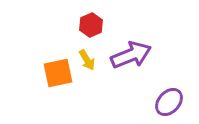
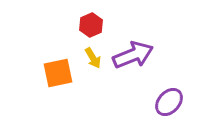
purple arrow: moved 2 px right
yellow arrow: moved 6 px right, 2 px up
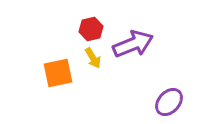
red hexagon: moved 4 px down; rotated 10 degrees clockwise
purple arrow: moved 11 px up
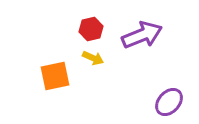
purple arrow: moved 9 px right, 9 px up
yellow arrow: rotated 35 degrees counterclockwise
orange square: moved 3 px left, 3 px down
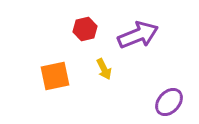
red hexagon: moved 6 px left
purple arrow: moved 4 px left
yellow arrow: moved 11 px right, 11 px down; rotated 40 degrees clockwise
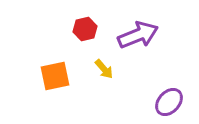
yellow arrow: rotated 15 degrees counterclockwise
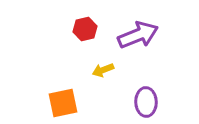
yellow arrow: moved 1 px left, 1 px down; rotated 110 degrees clockwise
orange square: moved 8 px right, 27 px down
purple ellipse: moved 23 px left; rotated 44 degrees counterclockwise
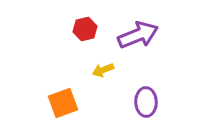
orange square: rotated 8 degrees counterclockwise
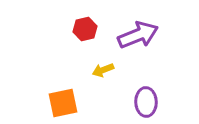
orange square: rotated 8 degrees clockwise
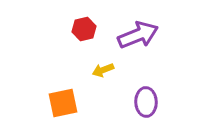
red hexagon: moved 1 px left
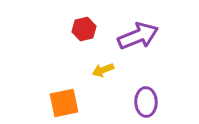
purple arrow: moved 1 px down
orange square: moved 1 px right
